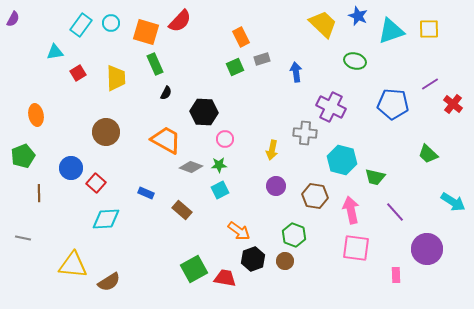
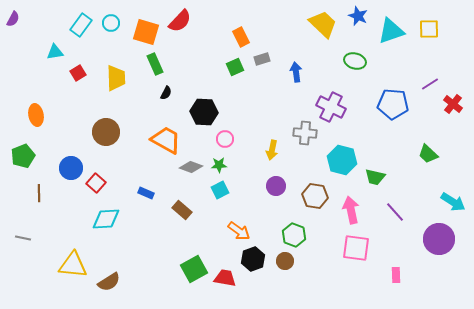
purple circle at (427, 249): moved 12 px right, 10 px up
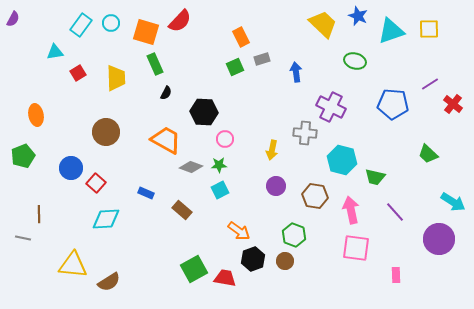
brown line at (39, 193): moved 21 px down
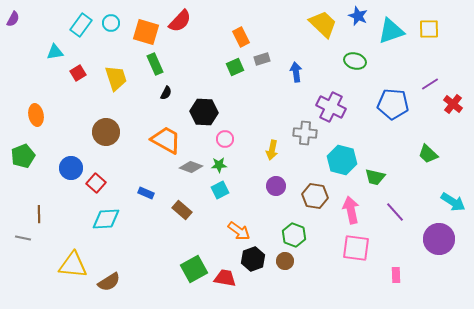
yellow trapezoid at (116, 78): rotated 16 degrees counterclockwise
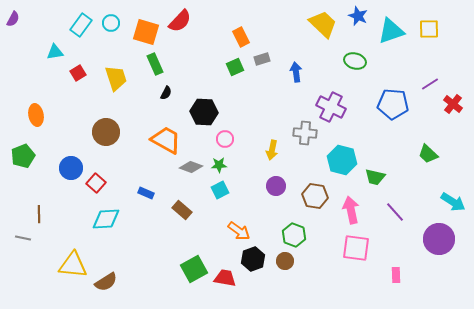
brown semicircle at (109, 282): moved 3 px left
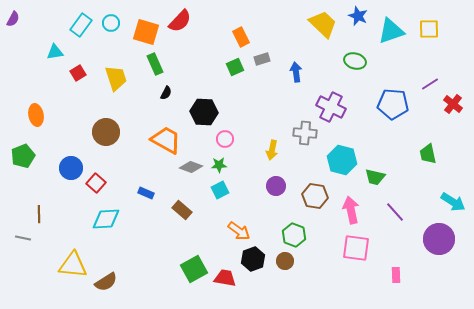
green trapezoid at (428, 154): rotated 35 degrees clockwise
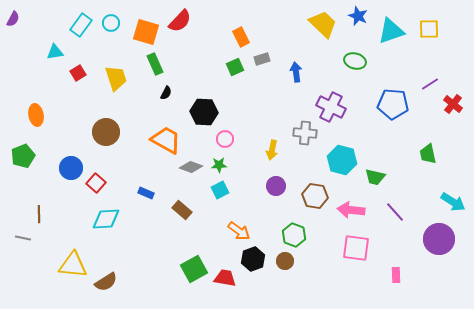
pink arrow at (351, 210): rotated 72 degrees counterclockwise
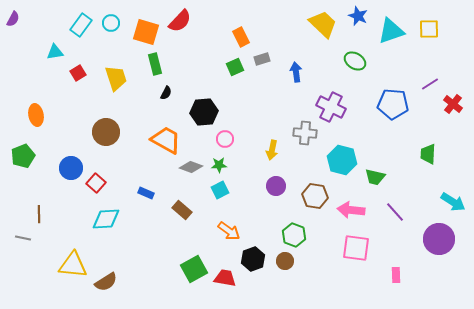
green ellipse at (355, 61): rotated 15 degrees clockwise
green rectangle at (155, 64): rotated 10 degrees clockwise
black hexagon at (204, 112): rotated 8 degrees counterclockwise
green trapezoid at (428, 154): rotated 15 degrees clockwise
orange arrow at (239, 231): moved 10 px left
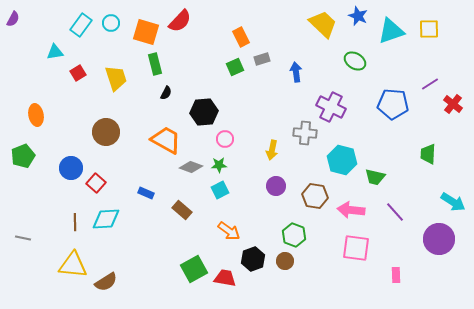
brown line at (39, 214): moved 36 px right, 8 px down
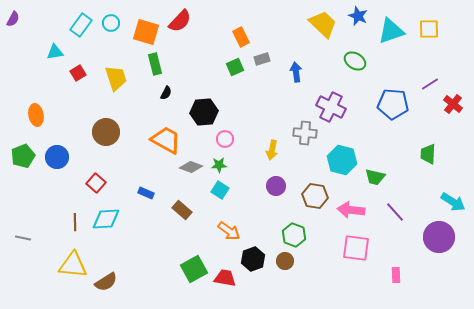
blue circle at (71, 168): moved 14 px left, 11 px up
cyan square at (220, 190): rotated 30 degrees counterclockwise
purple circle at (439, 239): moved 2 px up
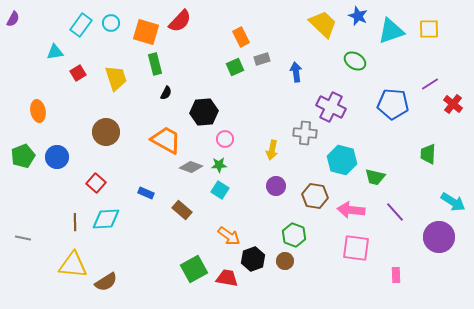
orange ellipse at (36, 115): moved 2 px right, 4 px up
orange arrow at (229, 231): moved 5 px down
red trapezoid at (225, 278): moved 2 px right
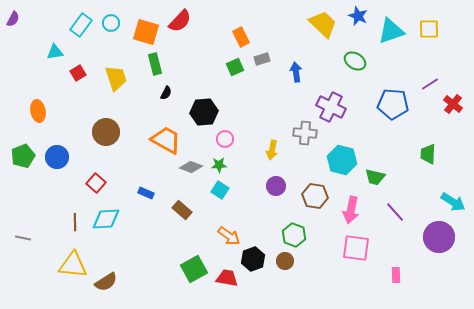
pink arrow at (351, 210): rotated 84 degrees counterclockwise
